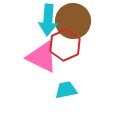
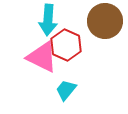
brown circle: moved 32 px right
red hexagon: moved 1 px right; rotated 12 degrees counterclockwise
cyan trapezoid: rotated 40 degrees counterclockwise
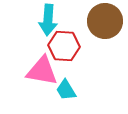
red hexagon: moved 2 px left, 1 px down; rotated 20 degrees counterclockwise
pink triangle: moved 14 px down; rotated 16 degrees counterclockwise
cyan trapezoid: rotated 70 degrees counterclockwise
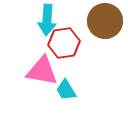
cyan arrow: moved 1 px left
red hexagon: moved 3 px up; rotated 12 degrees counterclockwise
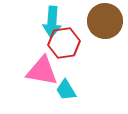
cyan arrow: moved 5 px right, 2 px down
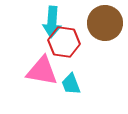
brown circle: moved 2 px down
red hexagon: moved 1 px up; rotated 16 degrees clockwise
cyan trapezoid: moved 5 px right, 6 px up; rotated 10 degrees clockwise
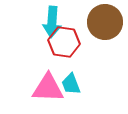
brown circle: moved 1 px up
pink triangle: moved 6 px right, 17 px down; rotated 8 degrees counterclockwise
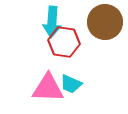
cyan trapezoid: rotated 45 degrees counterclockwise
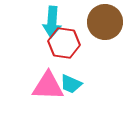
red hexagon: moved 1 px down
pink triangle: moved 2 px up
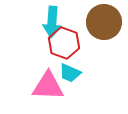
brown circle: moved 1 px left
red hexagon: rotated 12 degrees clockwise
cyan trapezoid: moved 1 px left, 11 px up
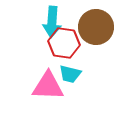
brown circle: moved 8 px left, 5 px down
red hexagon: rotated 12 degrees counterclockwise
cyan trapezoid: moved 1 px down; rotated 10 degrees counterclockwise
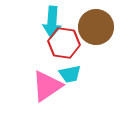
cyan trapezoid: rotated 25 degrees counterclockwise
pink triangle: moved 1 px left; rotated 36 degrees counterclockwise
